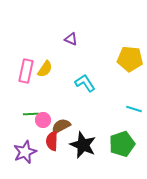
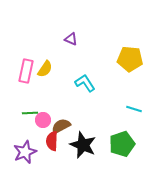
green line: moved 1 px left, 1 px up
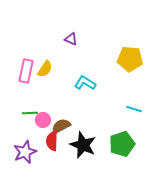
cyan L-shape: rotated 25 degrees counterclockwise
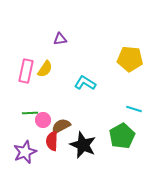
purple triangle: moved 11 px left; rotated 32 degrees counterclockwise
green pentagon: moved 8 px up; rotated 10 degrees counterclockwise
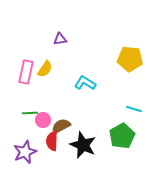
pink rectangle: moved 1 px down
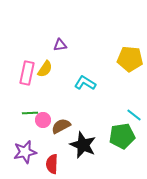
purple triangle: moved 6 px down
pink rectangle: moved 1 px right, 1 px down
cyan line: moved 6 px down; rotated 21 degrees clockwise
green pentagon: rotated 20 degrees clockwise
red semicircle: moved 23 px down
purple star: rotated 10 degrees clockwise
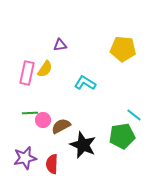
yellow pentagon: moved 7 px left, 10 px up
purple star: moved 6 px down
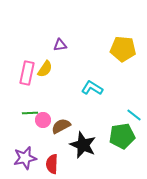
cyan L-shape: moved 7 px right, 5 px down
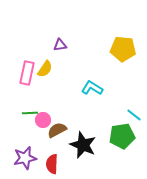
brown semicircle: moved 4 px left, 4 px down
